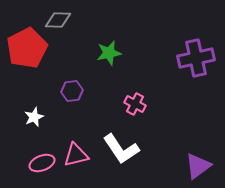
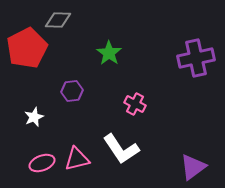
green star: rotated 25 degrees counterclockwise
pink triangle: moved 1 px right, 4 px down
purple triangle: moved 5 px left, 1 px down
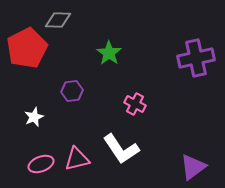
pink ellipse: moved 1 px left, 1 px down
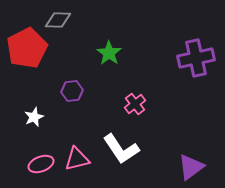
pink cross: rotated 25 degrees clockwise
purple triangle: moved 2 px left
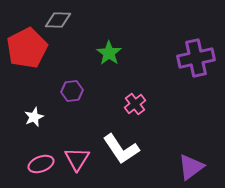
pink triangle: rotated 44 degrees counterclockwise
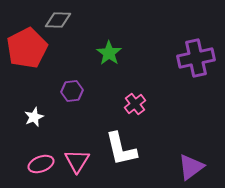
white L-shape: rotated 21 degrees clockwise
pink triangle: moved 2 px down
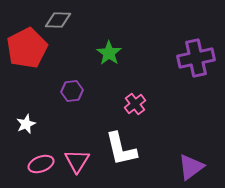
white star: moved 8 px left, 7 px down
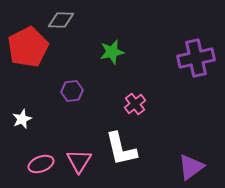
gray diamond: moved 3 px right
red pentagon: moved 1 px right, 1 px up
green star: moved 3 px right, 1 px up; rotated 25 degrees clockwise
white star: moved 4 px left, 5 px up
pink triangle: moved 2 px right
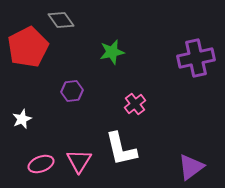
gray diamond: rotated 52 degrees clockwise
